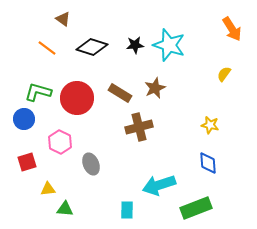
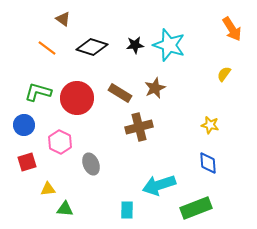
blue circle: moved 6 px down
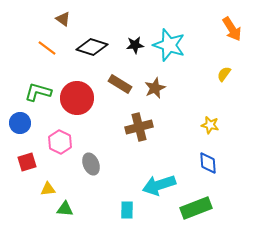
brown rectangle: moved 9 px up
blue circle: moved 4 px left, 2 px up
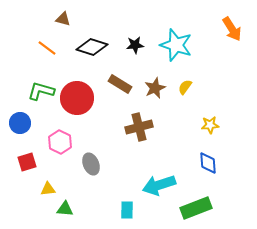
brown triangle: rotated 21 degrees counterclockwise
cyan star: moved 7 px right
yellow semicircle: moved 39 px left, 13 px down
green L-shape: moved 3 px right, 1 px up
yellow star: rotated 18 degrees counterclockwise
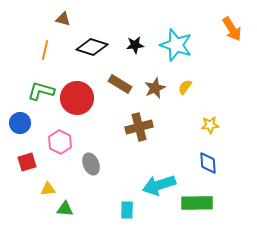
orange line: moved 2 px left, 2 px down; rotated 66 degrees clockwise
green rectangle: moved 1 px right, 5 px up; rotated 20 degrees clockwise
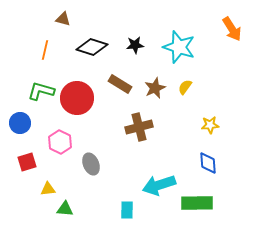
cyan star: moved 3 px right, 2 px down
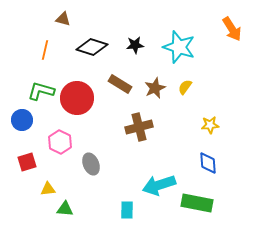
blue circle: moved 2 px right, 3 px up
green rectangle: rotated 12 degrees clockwise
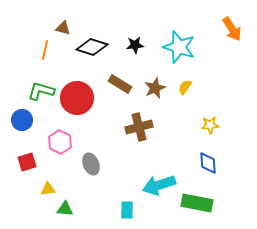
brown triangle: moved 9 px down
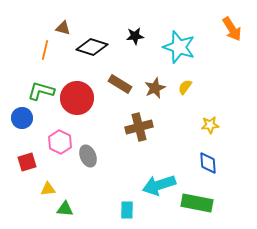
black star: moved 9 px up
blue circle: moved 2 px up
gray ellipse: moved 3 px left, 8 px up
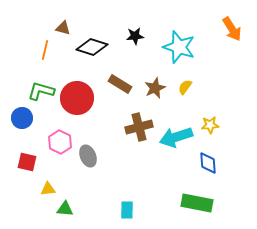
red square: rotated 30 degrees clockwise
cyan arrow: moved 17 px right, 48 px up
